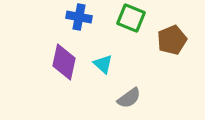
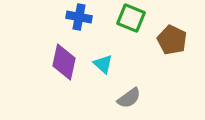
brown pentagon: rotated 24 degrees counterclockwise
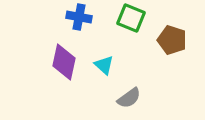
brown pentagon: rotated 8 degrees counterclockwise
cyan triangle: moved 1 px right, 1 px down
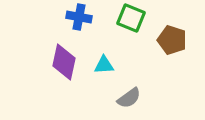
cyan triangle: rotated 45 degrees counterclockwise
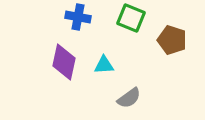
blue cross: moved 1 px left
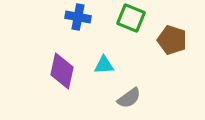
purple diamond: moved 2 px left, 9 px down
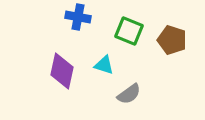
green square: moved 2 px left, 13 px down
cyan triangle: rotated 20 degrees clockwise
gray semicircle: moved 4 px up
